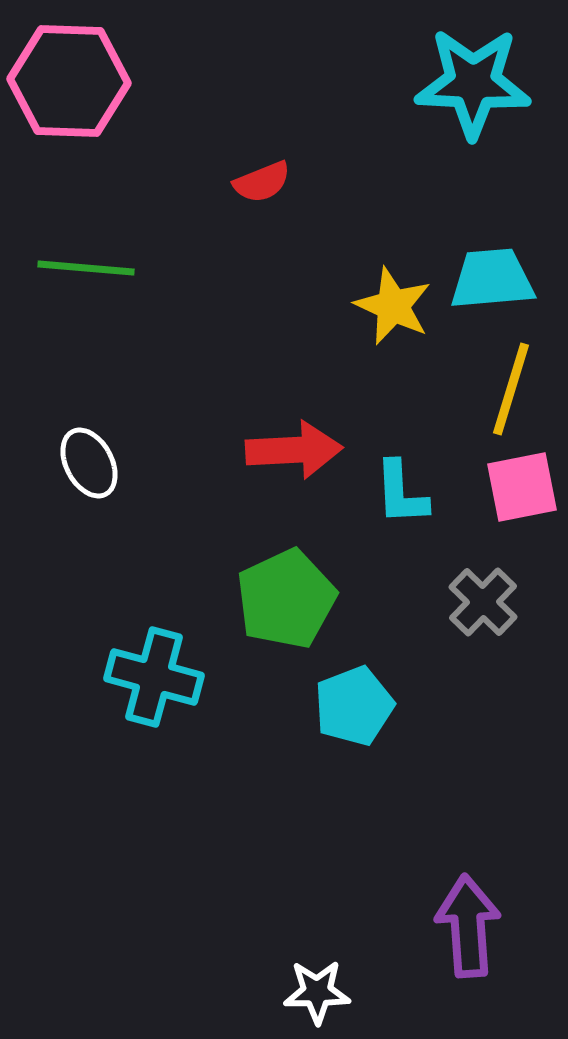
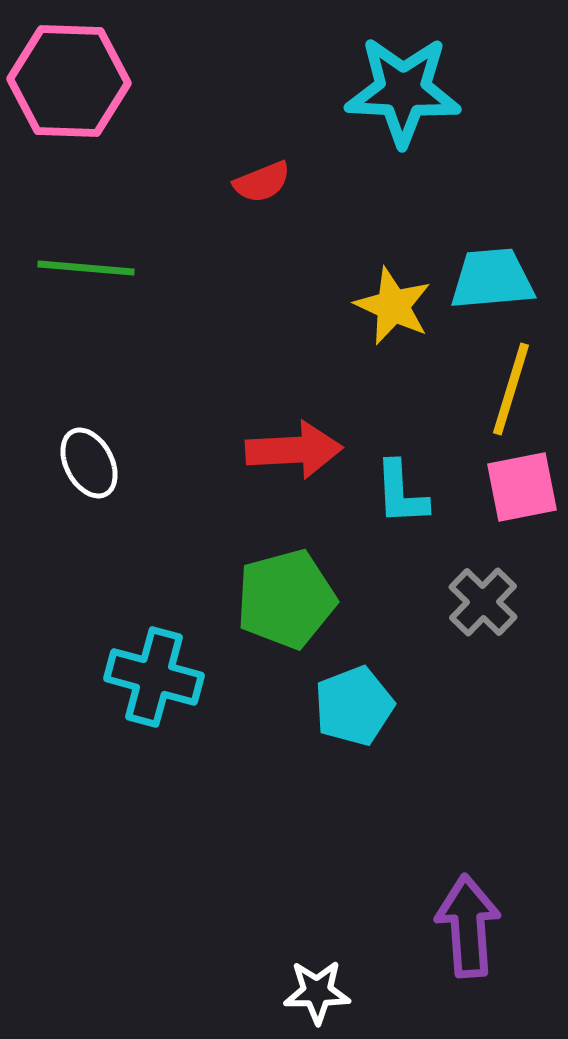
cyan star: moved 70 px left, 8 px down
green pentagon: rotated 10 degrees clockwise
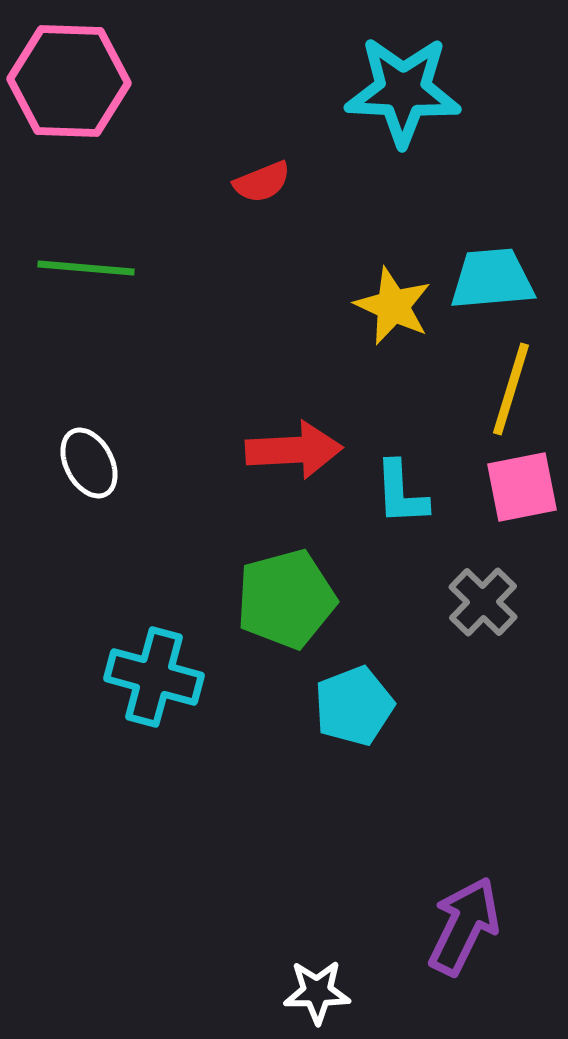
purple arrow: moved 4 px left; rotated 30 degrees clockwise
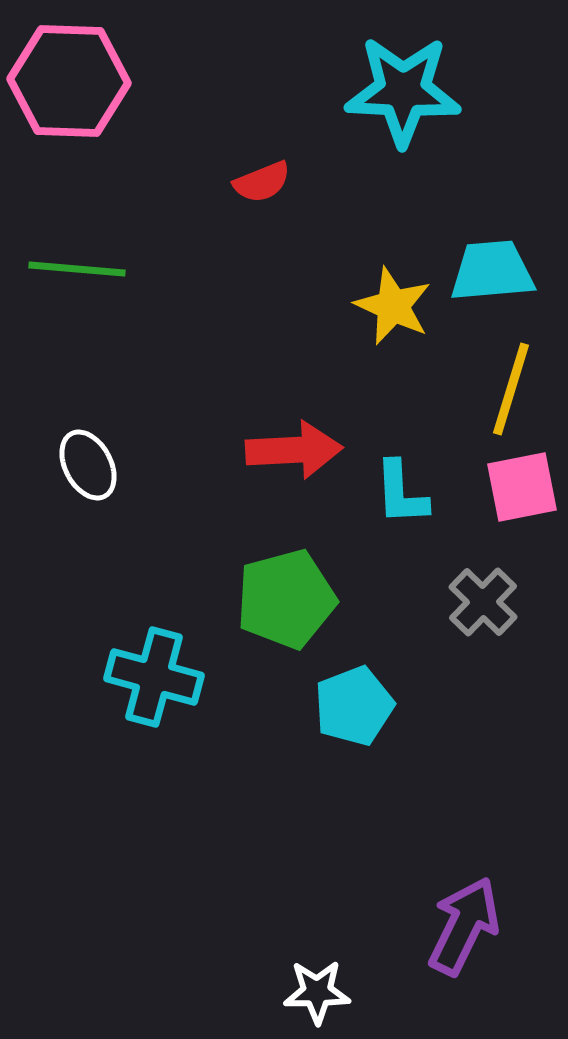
green line: moved 9 px left, 1 px down
cyan trapezoid: moved 8 px up
white ellipse: moved 1 px left, 2 px down
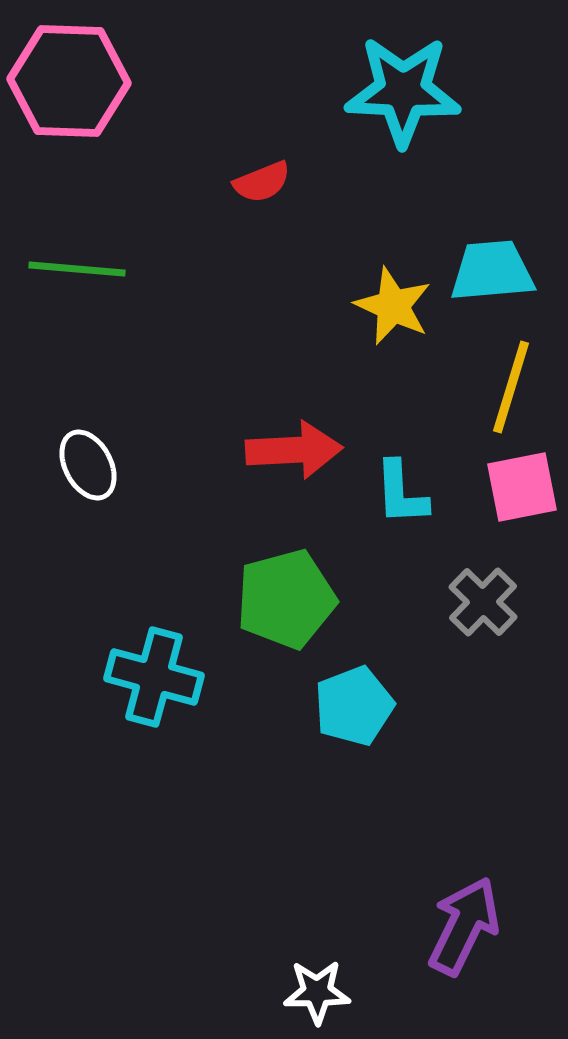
yellow line: moved 2 px up
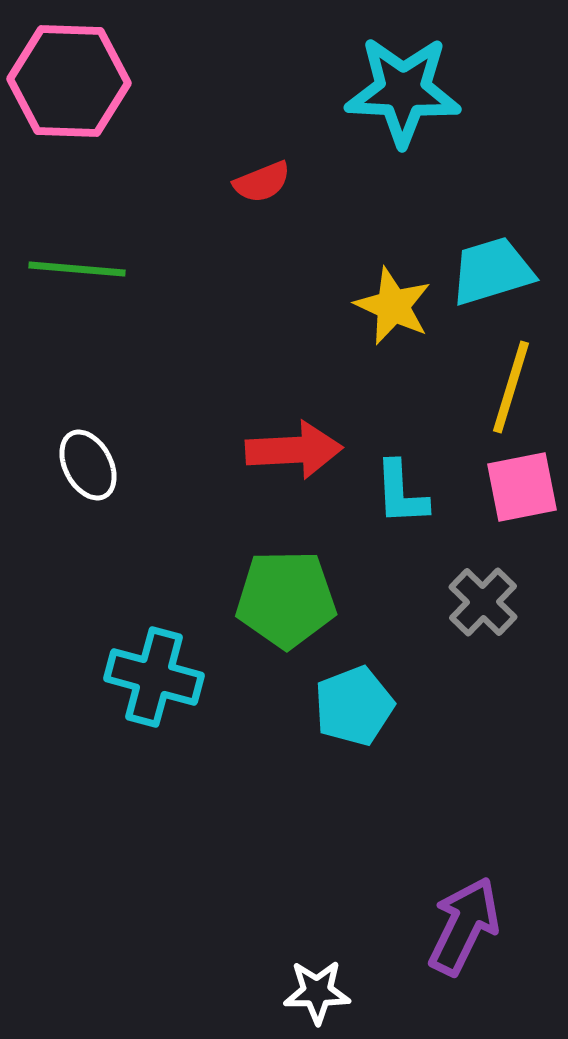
cyan trapezoid: rotated 12 degrees counterclockwise
green pentagon: rotated 14 degrees clockwise
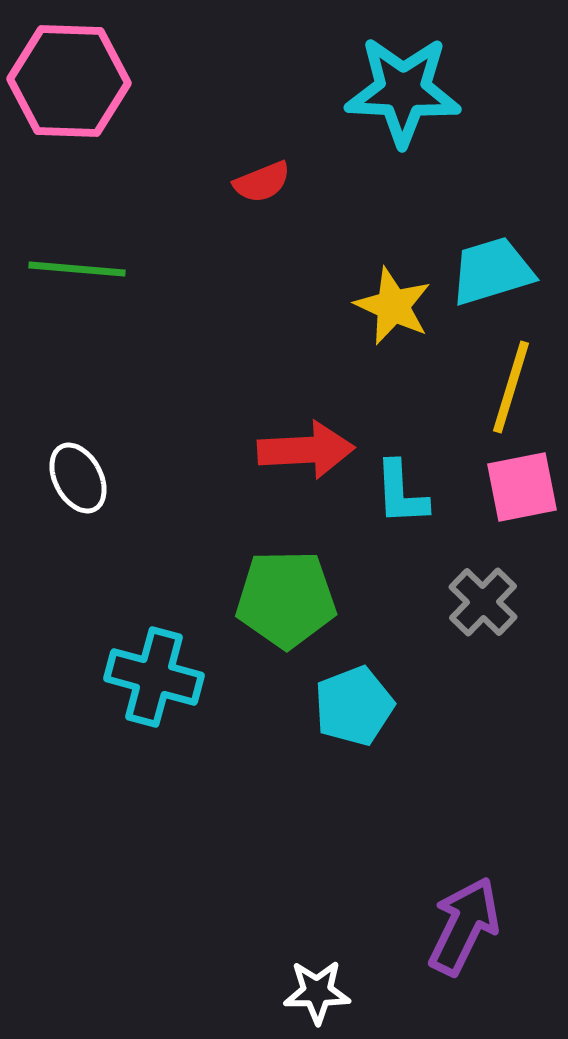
red arrow: moved 12 px right
white ellipse: moved 10 px left, 13 px down
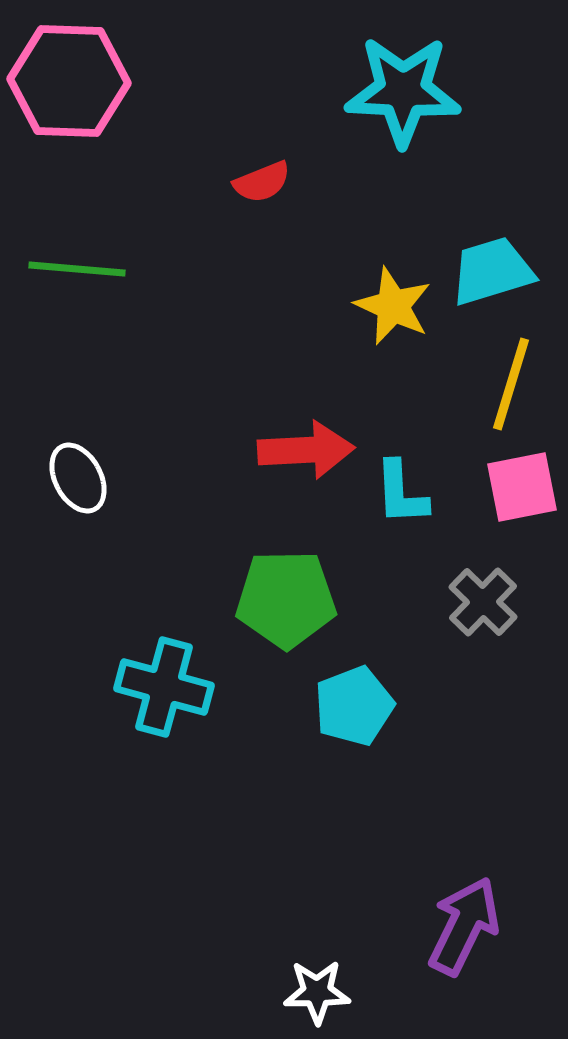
yellow line: moved 3 px up
cyan cross: moved 10 px right, 10 px down
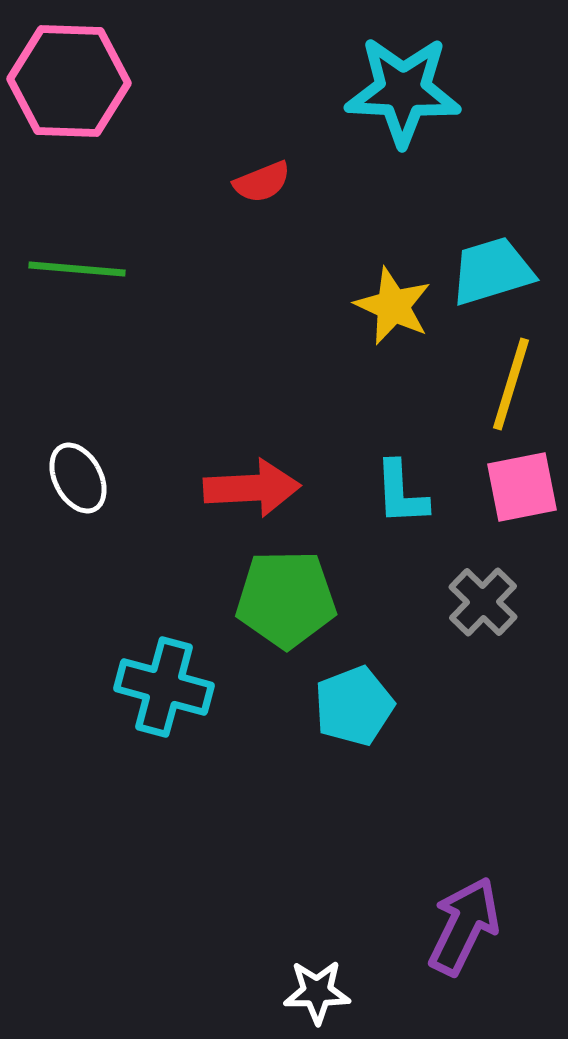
red arrow: moved 54 px left, 38 px down
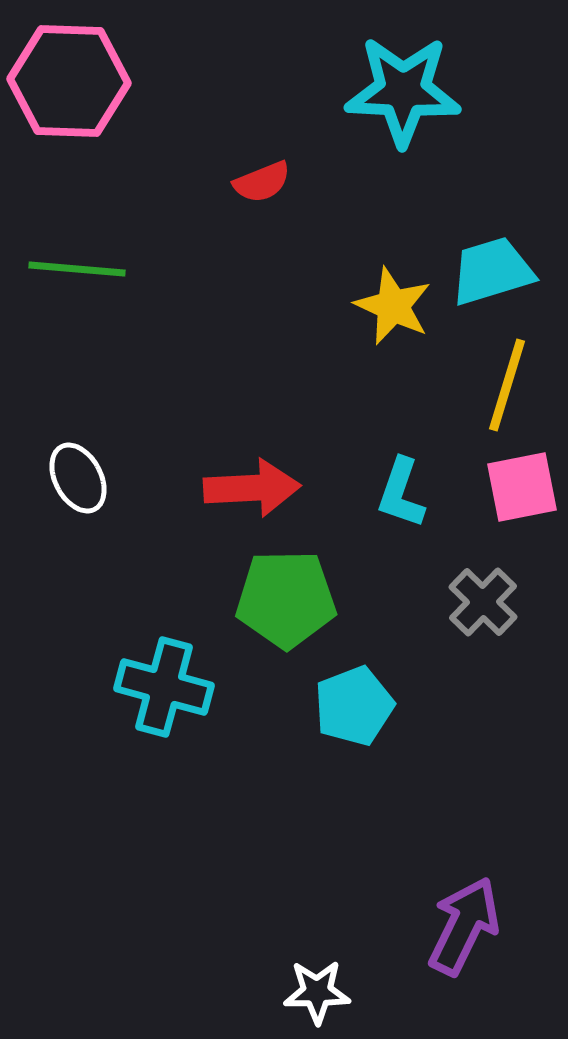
yellow line: moved 4 px left, 1 px down
cyan L-shape: rotated 22 degrees clockwise
